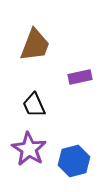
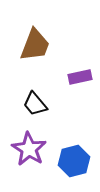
black trapezoid: moved 1 px right, 1 px up; rotated 16 degrees counterclockwise
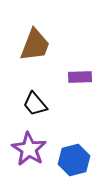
purple rectangle: rotated 10 degrees clockwise
blue hexagon: moved 1 px up
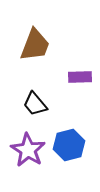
purple star: moved 1 px left, 1 px down
blue hexagon: moved 5 px left, 15 px up
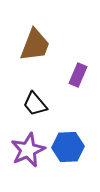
purple rectangle: moved 2 px left, 2 px up; rotated 65 degrees counterclockwise
blue hexagon: moved 1 px left, 2 px down; rotated 12 degrees clockwise
purple star: rotated 16 degrees clockwise
